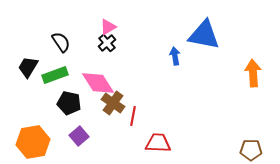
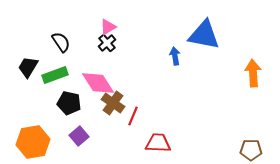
red line: rotated 12 degrees clockwise
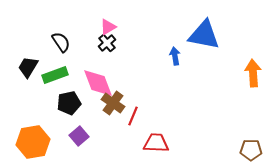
pink diamond: rotated 12 degrees clockwise
black pentagon: rotated 25 degrees counterclockwise
red trapezoid: moved 2 px left
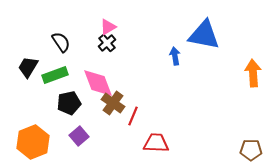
orange hexagon: rotated 12 degrees counterclockwise
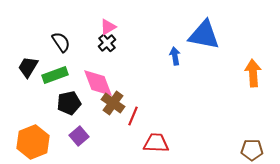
brown pentagon: moved 1 px right
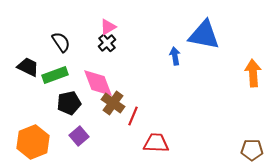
black trapezoid: rotated 85 degrees clockwise
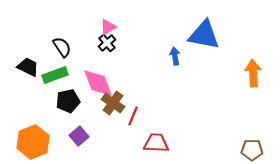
black semicircle: moved 1 px right, 5 px down
black pentagon: moved 1 px left, 2 px up
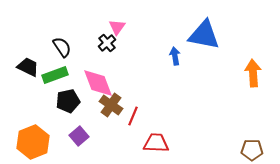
pink triangle: moved 9 px right; rotated 24 degrees counterclockwise
brown cross: moved 2 px left, 2 px down
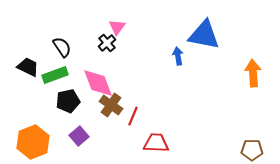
blue arrow: moved 3 px right
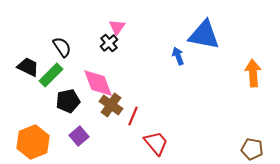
black cross: moved 2 px right
blue arrow: rotated 12 degrees counterclockwise
green rectangle: moved 4 px left; rotated 25 degrees counterclockwise
red trapezoid: rotated 48 degrees clockwise
brown pentagon: moved 1 px up; rotated 10 degrees clockwise
